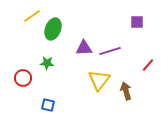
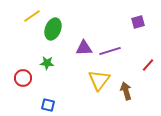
purple square: moved 1 px right; rotated 16 degrees counterclockwise
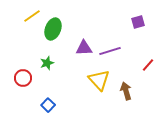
green star: rotated 24 degrees counterclockwise
yellow triangle: rotated 20 degrees counterclockwise
blue square: rotated 32 degrees clockwise
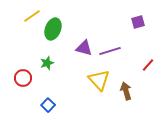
purple triangle: rotated 18 degrees clockwise
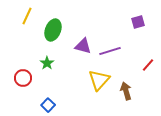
yellow line: moved 5 px left; rotated 30 degrees counterclockwise
green ellipse: moved 1 px down
purple triangle: moved 1 px left, 2 px up
green star: rotated 16 degrees counterclockwise
yellow triangle: rotated 25 degrees clockwise
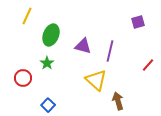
green ellipse: moved 2 px left, 5 px down
purple line: rotated 60 degrees counterclockwise
yellow triangle: moved 3 px left; rotated 30 degrees counterclockwise
brown arrow: moved 8 px left, 10 px down
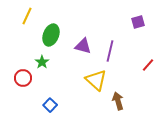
green star: moved 5 px left, 1 px up
blue square: moved 2 px right
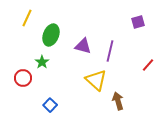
yellow line: moved 2 px down
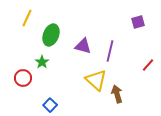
brown arrow: moved 1 px left, 7 px up
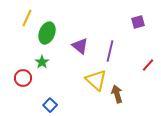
green ellipse: moved 4 px left, 2 px up
purple triangle: moved 3 px left; rotated 24 degrees clockwise
